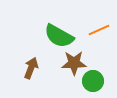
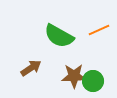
brown star: moved 13 px down
brown arrow: rotated 35 degrees clockwise
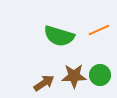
green semicircle: rotated 12 degrees counterclockwise
brown arrow: moved 13 px right, 15 px down
green circle: moved 7 px right, 6 px up
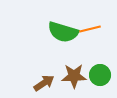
orange line: moved 9 px left, 1 px up; rotated 10 degrees clockwise
green semicircle: moved 4 px right, 4 px up
